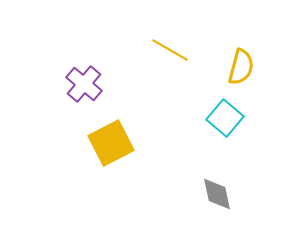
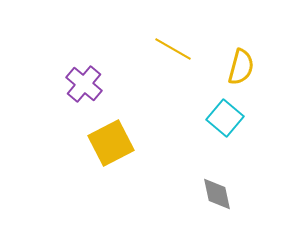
yellow line: moved 3 px right, 1 px up
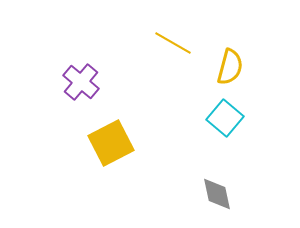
yellow line: moved 6 px up
yellow semicircle: moved 11 px left
purple cross: moved 3 px left, 2 px up
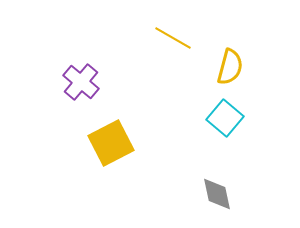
yellow line: moved 5 px up
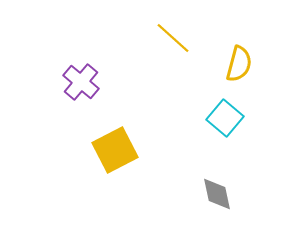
yellow line: rotated 12 degrees clockwise
yellow semicircle: moved 9 px right, 3 px up
yellow square: moved 4 px right, 7 px down
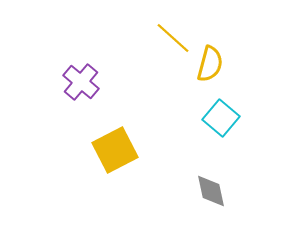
yellow semicircle: moved 29 px left
cyan square: moved 4 px left
gray diamond: moved 6 px left, 3 px up
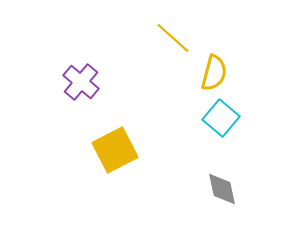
yellow semicircle: moved 4 px right, 9 px down
gray diamond: moved 11 px right, 2 px up
